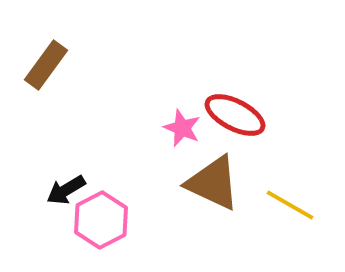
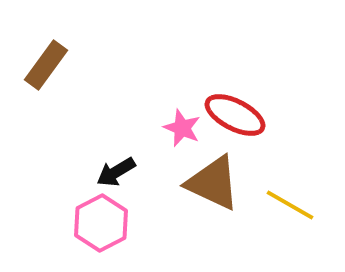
black arrow: moved 50 px right, 18 px up
pink hexagon: moved 3 px down
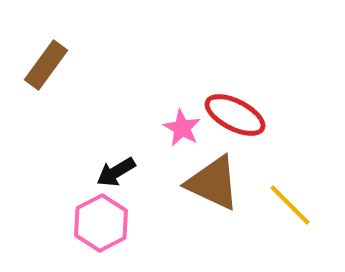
pink star: rotated 6 degrees clockwise
yellow line: rotated 15 degrees clockwise
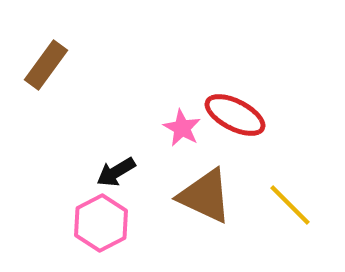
brown triangle: moved 8 px left, 13 px down
